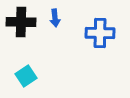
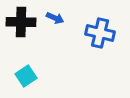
blue arrow: rotated 60 degrees counterclockwise
blue cross: rotated 12 degrees clockwise
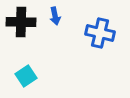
blue arrow: moved 2 px up; rotated 54 degrees clockwise
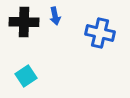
black cross: moved 3 px right
